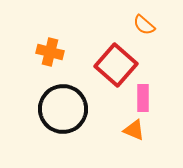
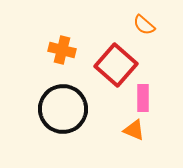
orange cross: moved 12 px right, 2 px up
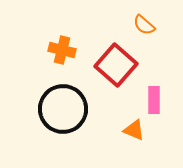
pink rectangle: moved 11 px right, 2 px down
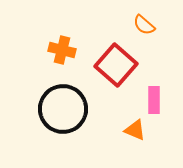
orange triangle: moved 1 px right
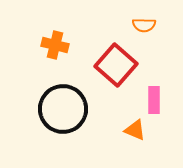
orange semicircle: rotated 40 degrees counterclockwise
orange cross: moved 7 px left, 5 px up
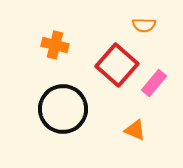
red square: moved 1 px right
pink rectangle: moved 17 px up; rotated 40 degrees clockwise
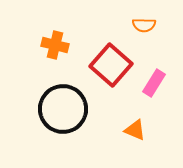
red square: moved 6 px left
pink rectangle: rotated 8 degrees counterclockwise
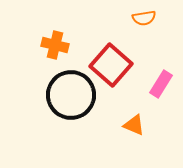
orange semicircle: moved 7 px up; rotated 10 degrees counterclockwise
pink rectangle: moved 7 px right, 1 px down
black circle: moved 8 px right, 14 px up
orange triangle: moved 1 px left, 5 px up
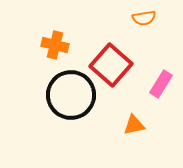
orange triangle: rotated 35 degrees counterclockwise
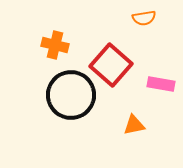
pink rectangle: rotated 68 degrees clockwise
